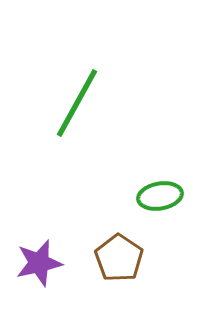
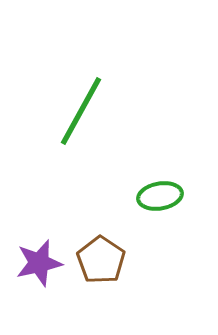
green line: moved 4 px right, 8 px down
brown pentagon: moved 18 px left, 2 px down
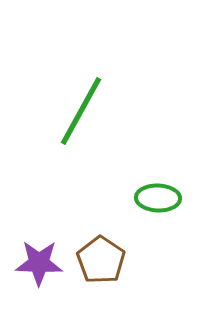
green ellipse: moved 2 px left, 2 px down; rotated 12 degrees clockwise
purple star: rotated 15 degrees clockwise
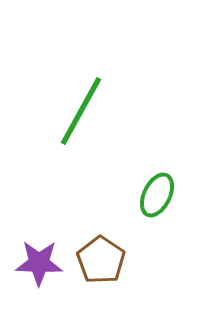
green ellipse: moved 1 px left, 3 px up; rotated 66 degrees counterclockwise
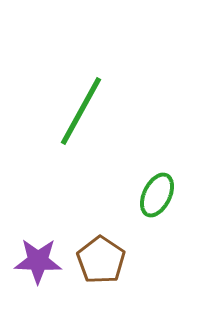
purple star: moved 1 px left, 2 px up
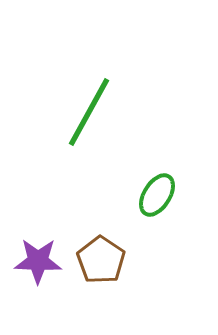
green line: moved 8 px right, 1 px down
green ellipse: rotated 6 degrees clockwise
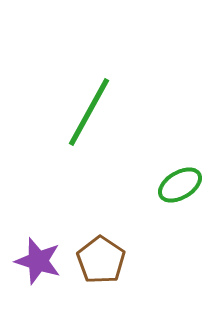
green ellipse: moved 23 px right, 10 px up; rotated 27 degrees clockwise
purple star: rotated 15 degrees clockwise
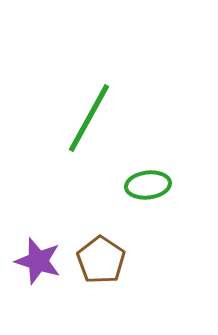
green line: moved 6 px down
green ellipse: moved 32 px left; rotated 24 degrees clockwise
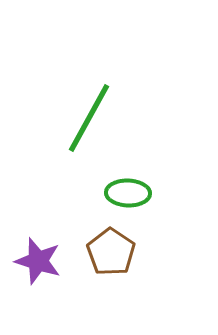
green ellipse: moved 20 px left, 8 px down; rotated 9 degrees clockwise
brown pentagon: moved 10 px right, 8 px up
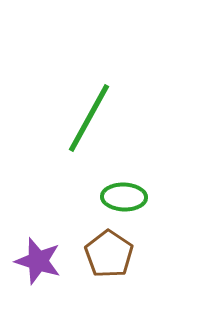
green ellipse: moved 4 px left, 4 px down
brown pentagon: moved 2 px left, 2 px down
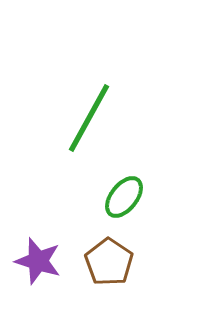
green ellipse: rotated 54 degrees counterclockwise
brown pentagon: moved 8 px down
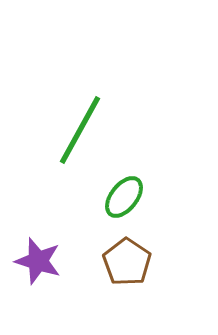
green line: moved 9 px left, 12 px down
brown pentagon: moved 18 px right
